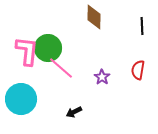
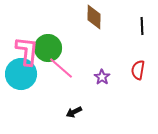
cyan circle: moved 25 px up
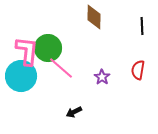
cyan circle: moved 2 px down
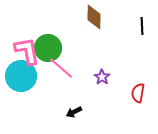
pink L-shape: rotated 16 degrees counterclockwise
red semicircle: moved 23 px down
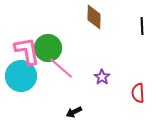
red semicircle: rotated 12 degrees counterclockwise
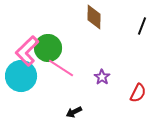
black line: rotated 24 degrees clockwise
pink L-shape: rotated 124 degrees counterclockwise
pink line: rotated 8 degrees counterclockwise
red semicircle: rotated 150 degrees counterclockwise
